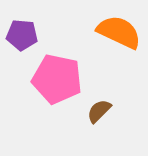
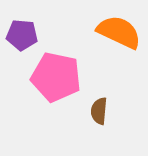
pink pentagon: moved 1 px left, 2 px up
brown semicircle: rotated 40 degrees counterclockwise
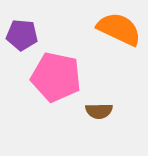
orange semicircle: moved 3 px up
brown semicircle: rotated 96 degrees counterclockwise
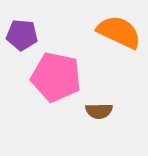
orange semicircle: moved 3 px down
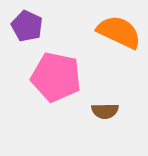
purple pentagon: moved 5 px right, 9 px up; rotated 20 degrees clockwise
brown semicircle: moved 6 px right
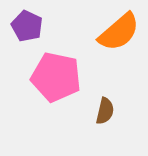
orange semicircle: rotated 114 degrees clockwise
brown semicircle: rotated 76 degrees counterclockwise
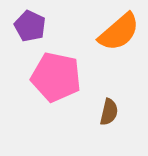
purple pentagon: moved 3 px right
brown semicircle: moved 4 px right, 1 px down
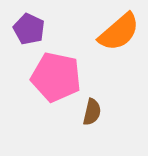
purple pentagon: moved 1 px left, 3 px down
brown semicircle: moved 17 px left
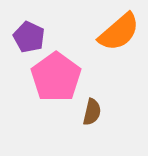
purple pentagon: moved 8 px down
pink pentagon: rotated 24 degrees clockwise
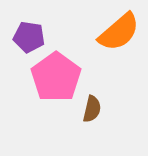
purple pentagon: rotated 16 degrees counterclockwise
brown semicircle: moved 3 px up
